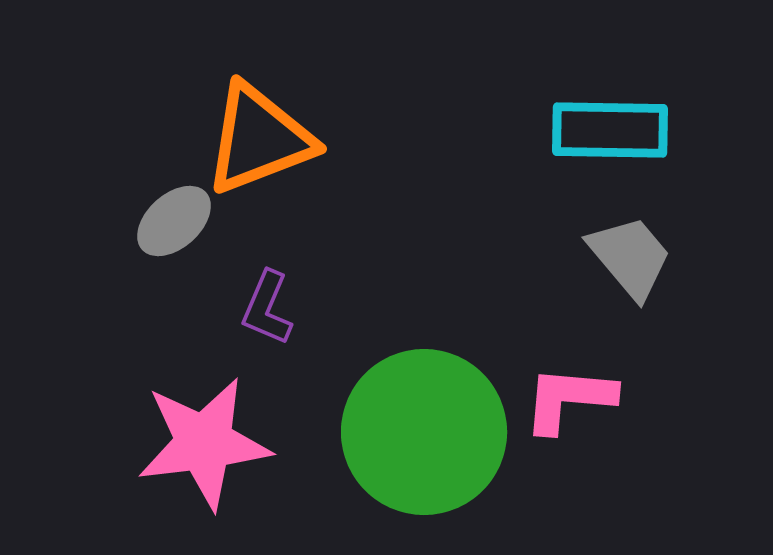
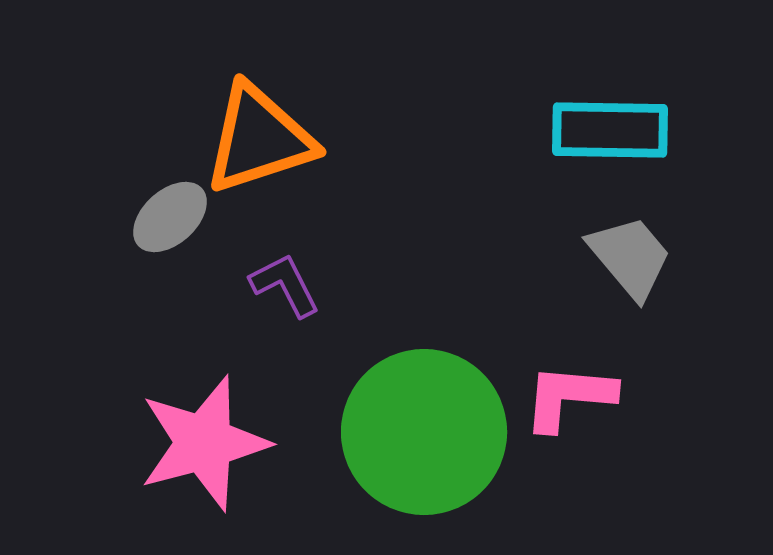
orange triangle: rotated 3 degrees clockwise
gray ellipse: moved 4 px left, 4 px up
purple L-shape: moved 18 px right, 23 px up; rotated 130 degrees clockwise
pink L-shape: moved 2 px up
pink star: rotated 8 degrees counterclockwise
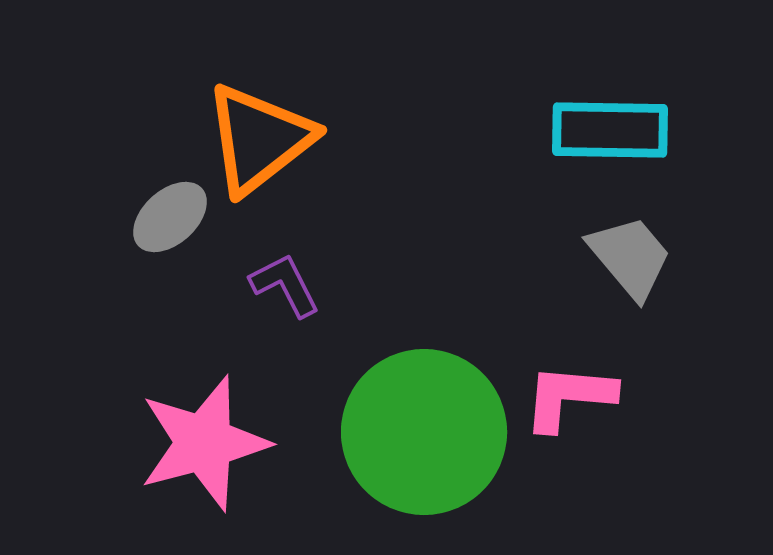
orange triangle: rotated 20 degrees counterclockwise
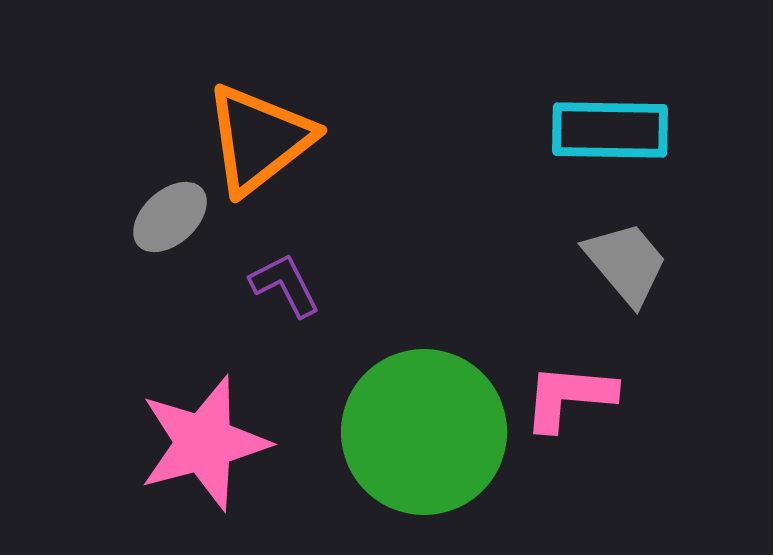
gray trapezoid: moved 4 px left, 6 px down
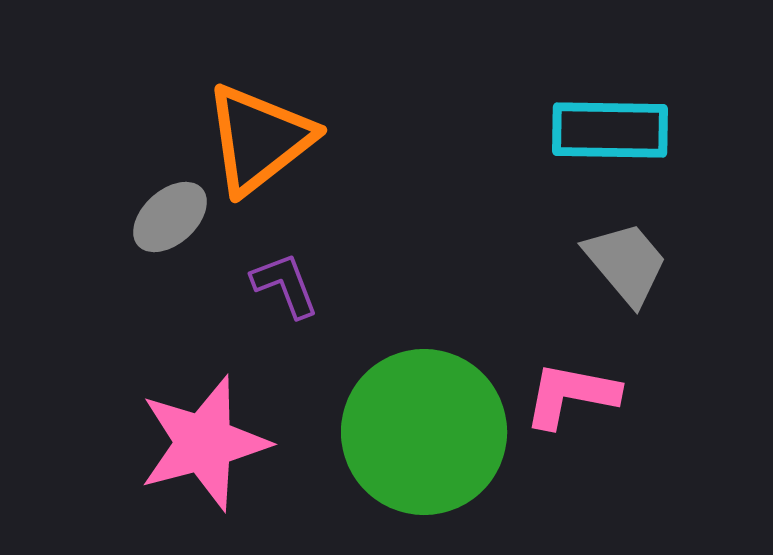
purple L-shape: rotated 6 degrees clockwise
pink L-shape: moved 2 px right, 2 px up; rotated 6 degrees clockwise
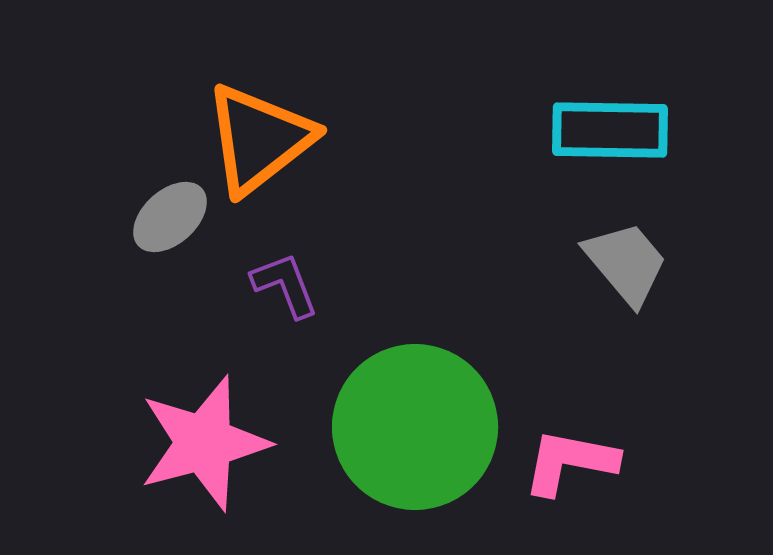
pink L-shape: moved 1 px left, 67 px down
green circle: moved 9 px left, 5 px up
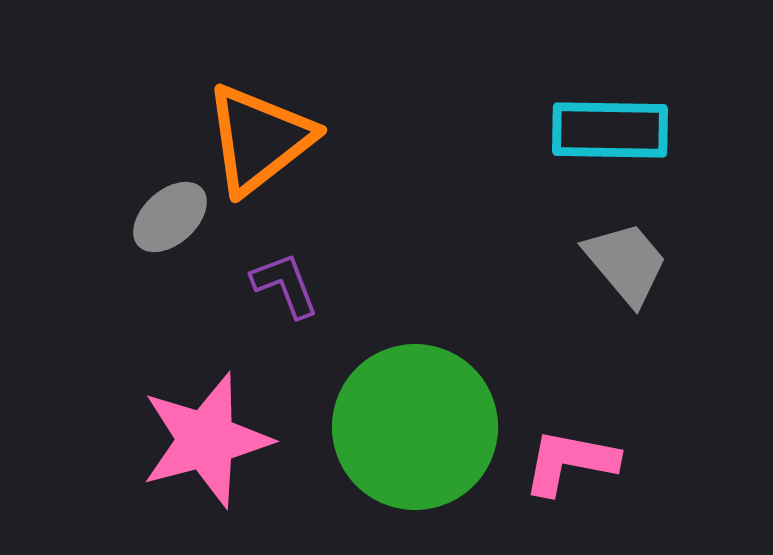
pink star: moved 2 px right, 3 px up
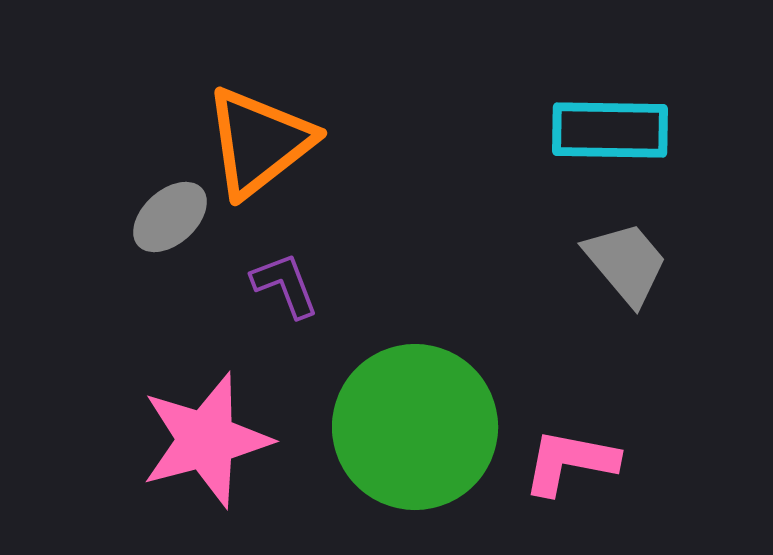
orange triangle: moved 3 px down
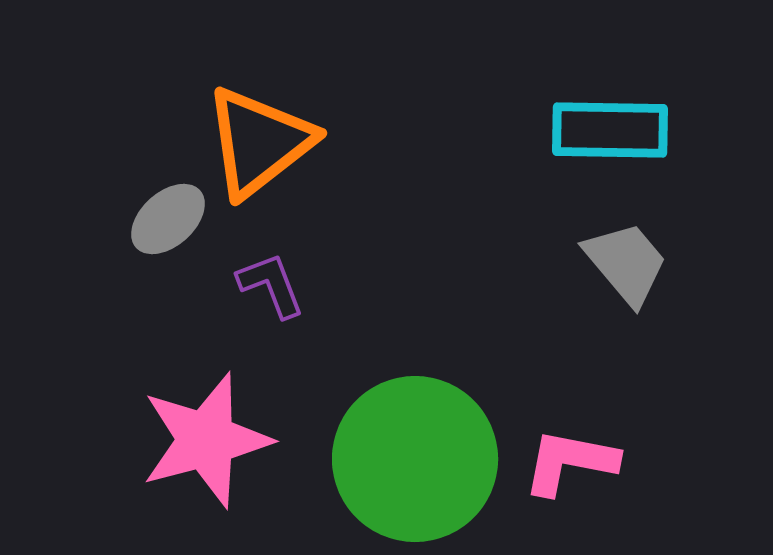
gray ellipse: moved 2 px left, 2 px down
purple L-shape: moved 14 px left
green circle: moved 32 px down
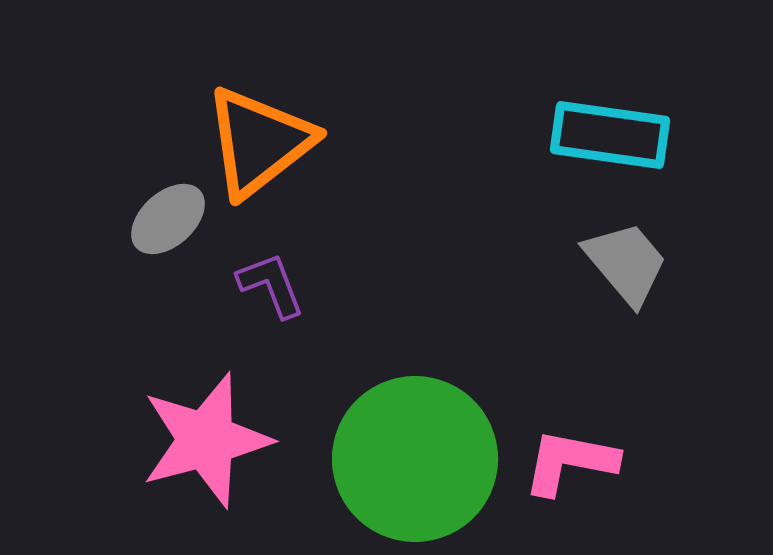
cyan rectangle: moved 5 px down; rotated 7 degrees clockwise
